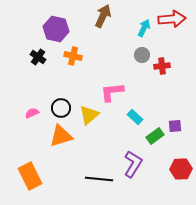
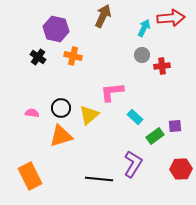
red arrow: moved 1 px left, 1 px up
pink semicircle: rotated 32 degrees clockwise
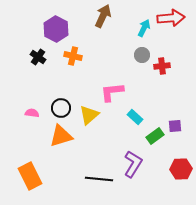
purple hexagon: rotated 15 degrees clockwise
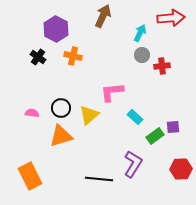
cyan arrow: moved 4 px left, 5 px down
purple square: moved 2 px left, 1 px down
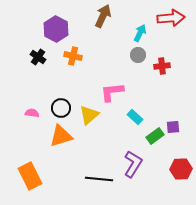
gray circle: moved 4 px left
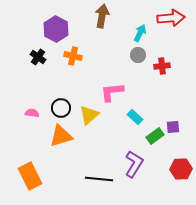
brown arrow: moved 1 px left; rotated 15 degrees counterclockwise
purple L-shape: moved 1 px right
